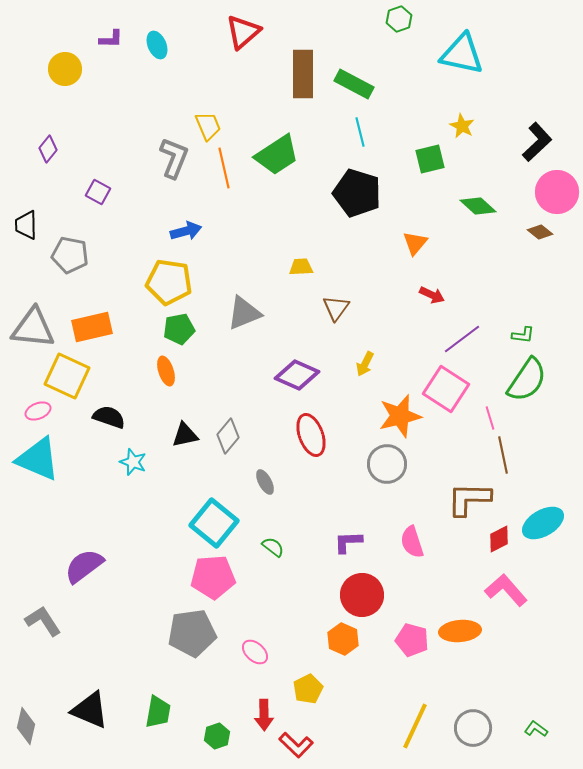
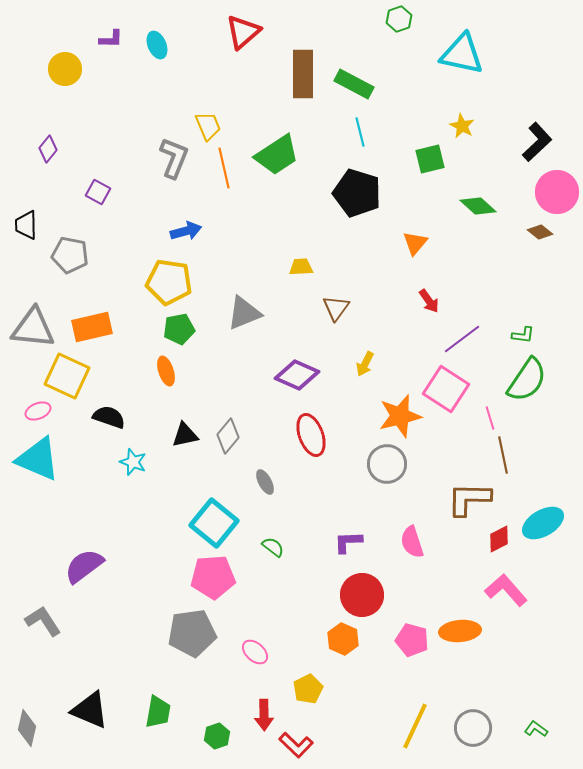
red arrow at (432, 295): moved 3 px left, 6 px down; rotated 30 degrees clockwise
gray diamond at (26, 726): moved 1 px right, 2 px down
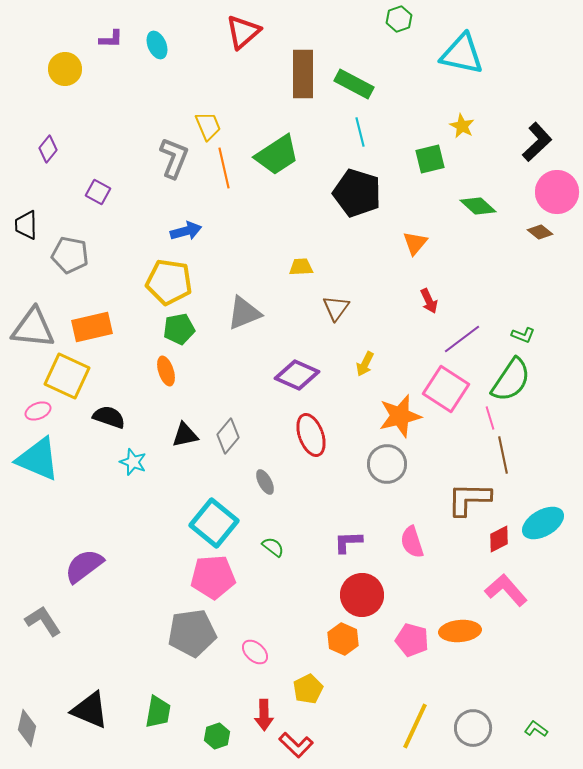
red arrow at (429, 301): rotated 10 degrees clockwise
green L-shape at (523, 335): rotated 15 degrees clockwise
green semicircle at (527, 380): moved 16 px left
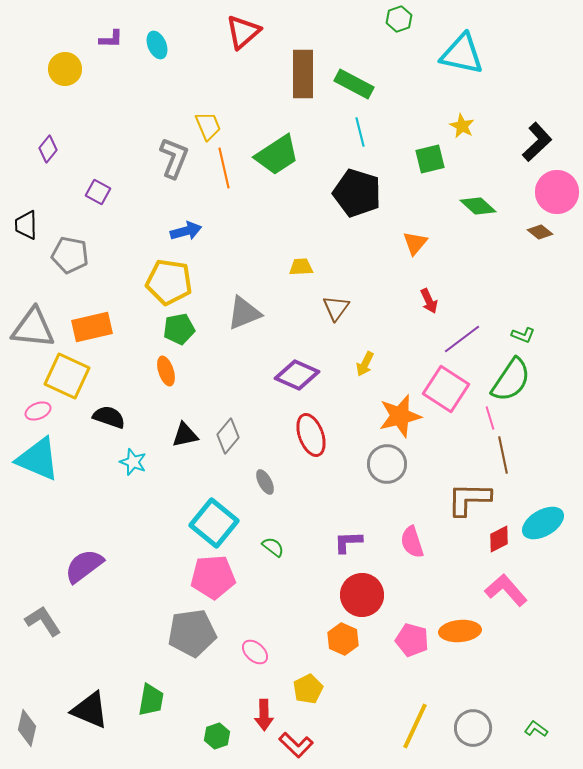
green trapezoid at (158, 712): moved 7 px left, 12 px up
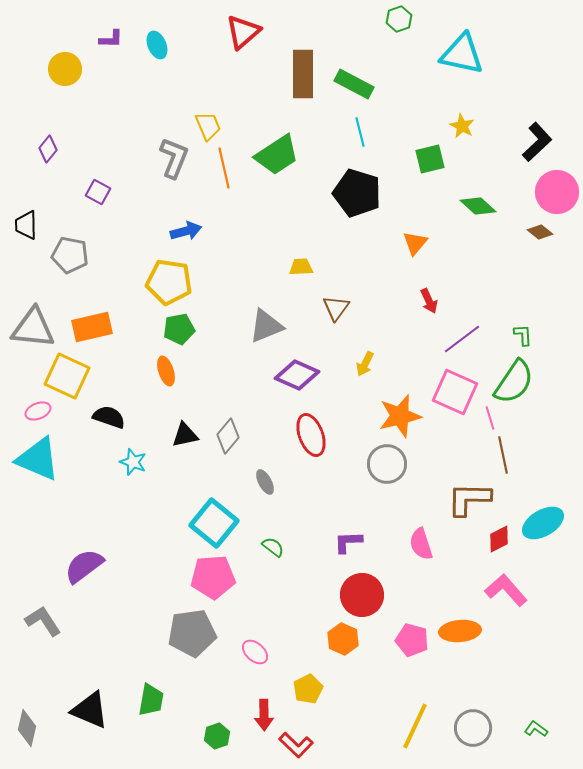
gray triangle at (244, 313): moved 22 px right, 13 px down
green L-shape at (523, 335): rotated 115 degrees counterclockwise
green semicircle at (511, 380): moved 3 px right, 2 px down
pink square at (446, 389): moved 9 px right, 3 px down; rotated 9 degrees counterclockwise
pink semicircle at (412, 542): moved 9 px right, 2 px down
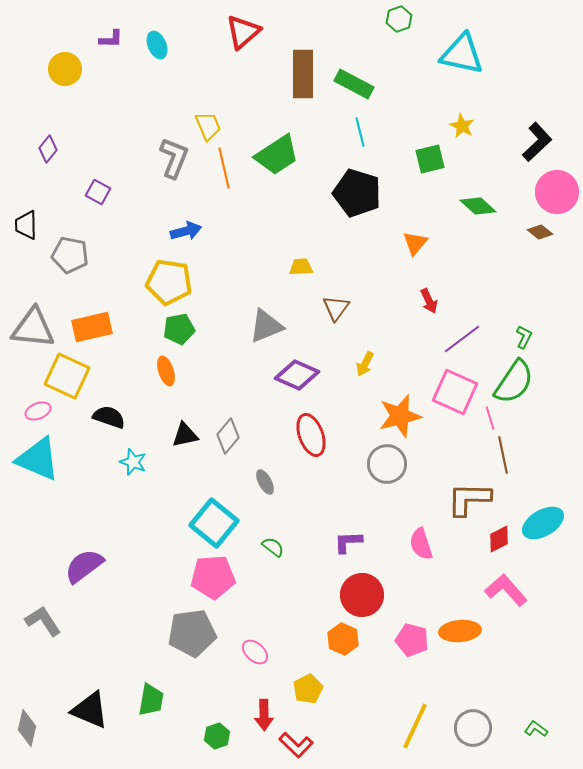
green L-shape at (523, 335): moved 1 px right, 2 px down; rotated 30 degrees clockwise
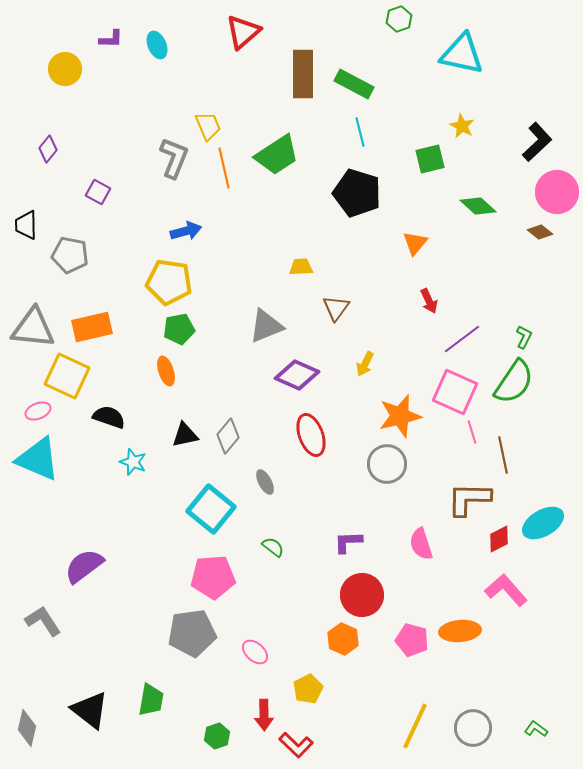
pink line at (490, 418): moved 18 px left, 14 px down
cyan square at (214, 523): moved 3 px left, 14 px up
black triangle at (90, 710): rotated 15 degrees clockwise
